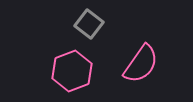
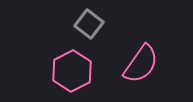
pink hexagon: rotated 6 degrees counterclockwise
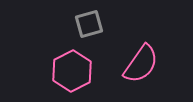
gray square: rotated 36 degrees clockwise
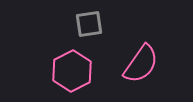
gray square: rotated 8 degrees clockwise
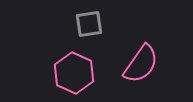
pink hexagon: moved 2 px right, 2 px down; rotated 9 degrees counterclockwise
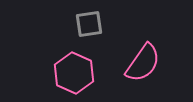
pink semicircle: moved 2 px right, 1 px up
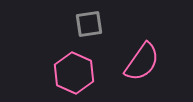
pink semicircle: moved 1 px left, 1 px up
